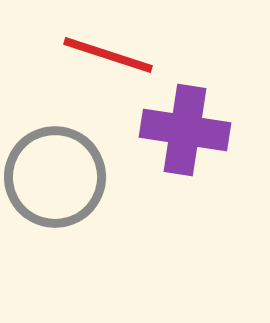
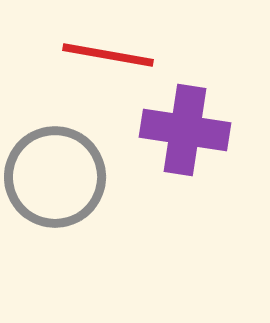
red line: rotated 8 degrees counterclockwise
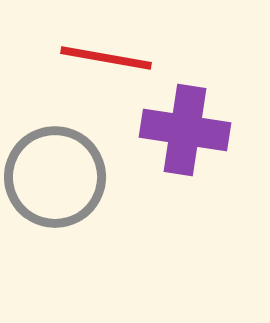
red line: moved 2 px left, 3 px down
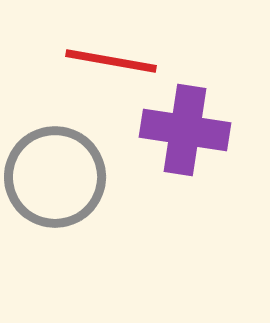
red line: moved 5 px right, 3 px down
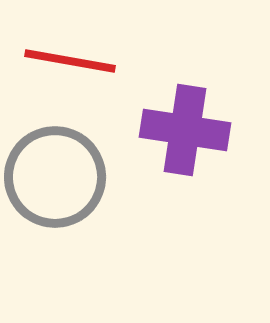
red line: moved 41 px left
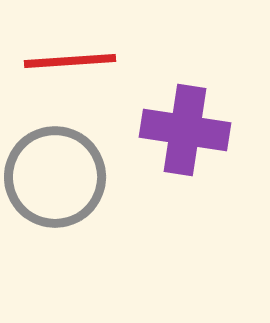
red line: rotated 14 degrees counterclockwise
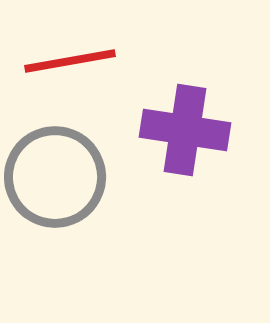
red line: rotated 6 degrees counterclockwise
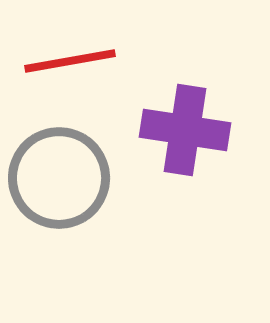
gray circle: moved 4 px right, 1 px down
